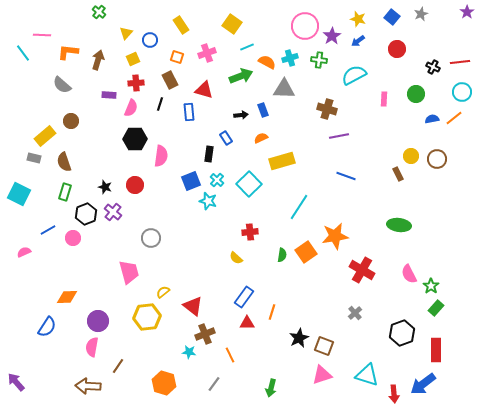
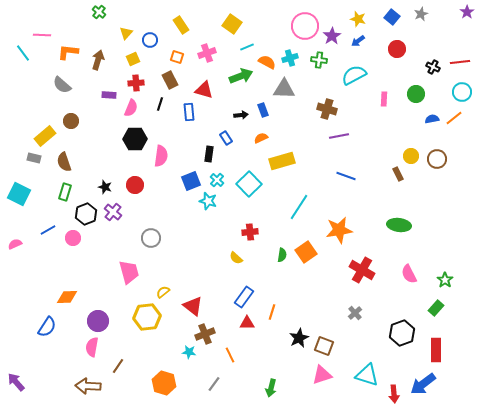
orange star at (335, 236): moved 4 px right, 6 px up
pink semicircle at (24, 252): moved 9 px left, 8 px up
green star at (431, 286): moved 14 px right, 6 px up
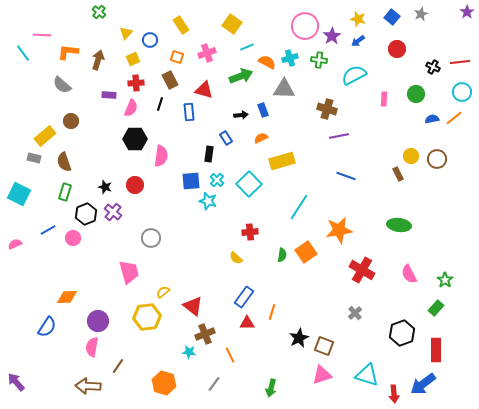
blue square at (191, 181): rotated 18 degrees clockwise
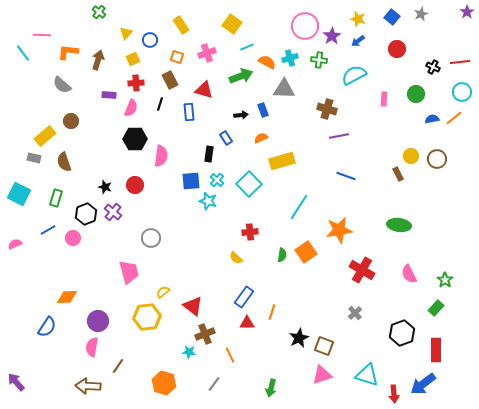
green rectangle at (65, 192): moved 9 px left, 6 px down
